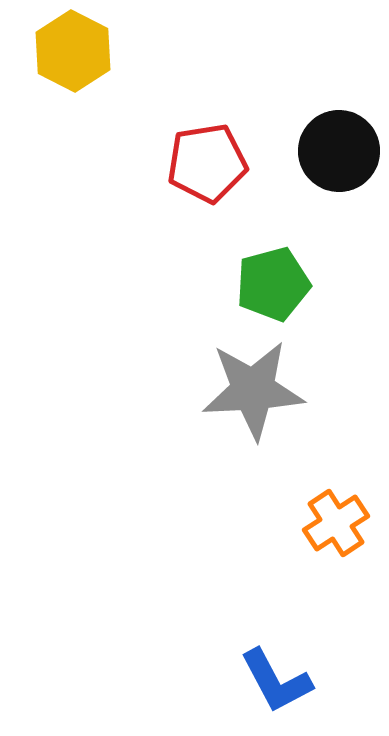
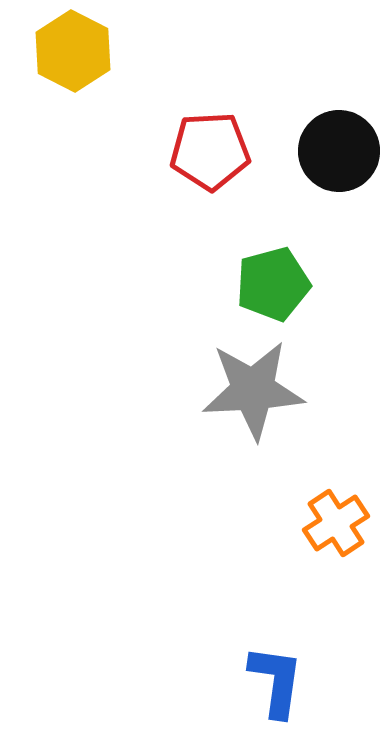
red pentagon: moved 3 px right, 12 px up; rotated 6 degrees clockwise
blue L-shape: rotated 144 degrees counterclockwise
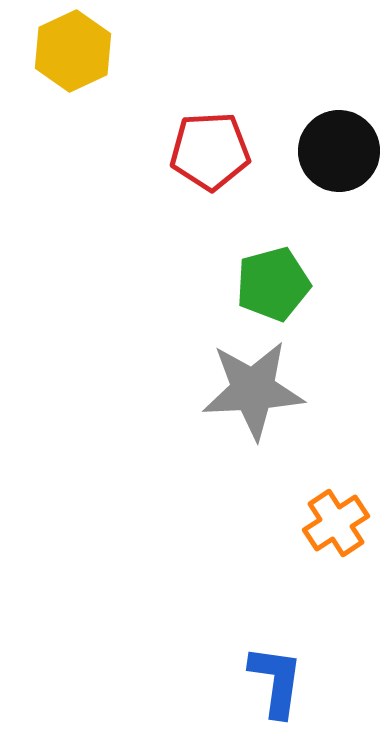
yellow hexagon: rotated 8 degrees clockwise
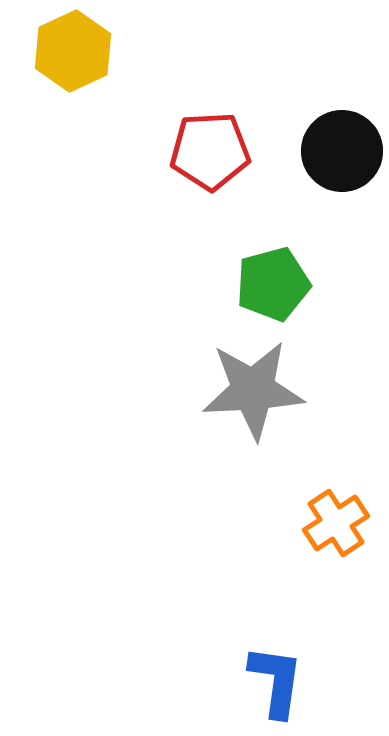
black circle: moved 3 px right
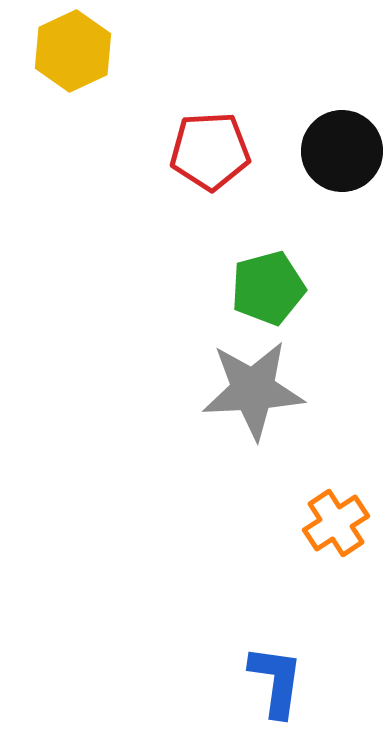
green pentagon: moved 5 px left, 4 px down
